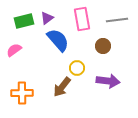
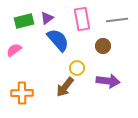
brown arrow: moved 3 px right
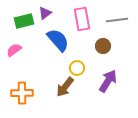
purple triangle: moved 2 px left, 5 px up
purple arrow: rotated 65 degrees counterclockwise
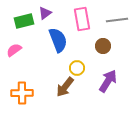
blue semicircle: rotated 20 degrees clockwise
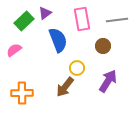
green rectangle: rotated 30 degrees counterclockwise
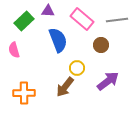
purple triangle: moved 3 px right, 2 px up; rotated 40 degrees clockwise
pink rectangle: rotated 40 degrees counterclockwise
brown circle: moved 2 px left, 1 px up
pink semicircle: rotated 70 degrees counterclockwise
purple arrow: rotated 20 degrees clockwise
orange cross: moved 2 px right
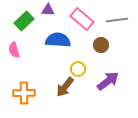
purple triangle: moved 1 px up
blue semicircle: rotated 65 degrees counterclockwise
yellow circle: moved 1 px right, 1 px down
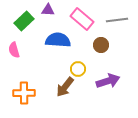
purple arrow: rotated 20 degrees clockwise
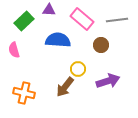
purple triangle: moved 1 px right
orange cross: rotated 15 degrees clockwise
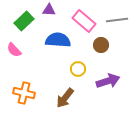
pink rectangle: moved 2 px right, 2 px down
pink semicircle: rotated 28 degrees counterclockwise
brown arrow: moved 11 px down
